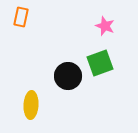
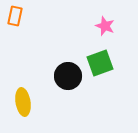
orange rectangle: moved 6 px left, 1 px up
yellow ellipse: moved 8 px left, 3 px up; rotated 12 degrees counterclockwise
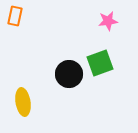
pink star: moved 3 px right, 5 px up; rotated 30 degrees counterclockwise
black circle: moved 1 px right, 2 px up
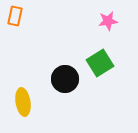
green square: rotated 12 degrees counterclockwise
black circle: moved 4 px left, 5 px down
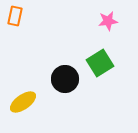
yellow ellipse: rotated 64 degrees clockwise
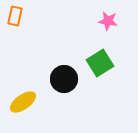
pink star: rotated 18 degrees clockwise
black circle: moved 1 px left
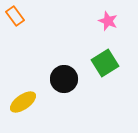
orange rectangle: rotated 48 degrees counterclockwise
pink star: rotated 12 degrees clockwise
green square: moved 5 px right
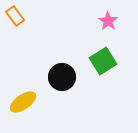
pink star: rotated 12 degrees clockwise
green square: moved 2 px left, 2 px up
black circle: moved 2 px left, 2 px up
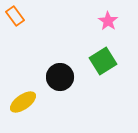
black circle: moved 2 px left
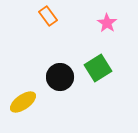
orange rectangle: moved 33 px right
pink star: moved 1 px left, 2 px down
green square: moved 5 px left, 7 px down
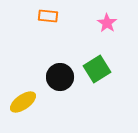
orange rectangle: rotated 48 degrees counterclockwise
green square: moved 1 px left, 1 px down
